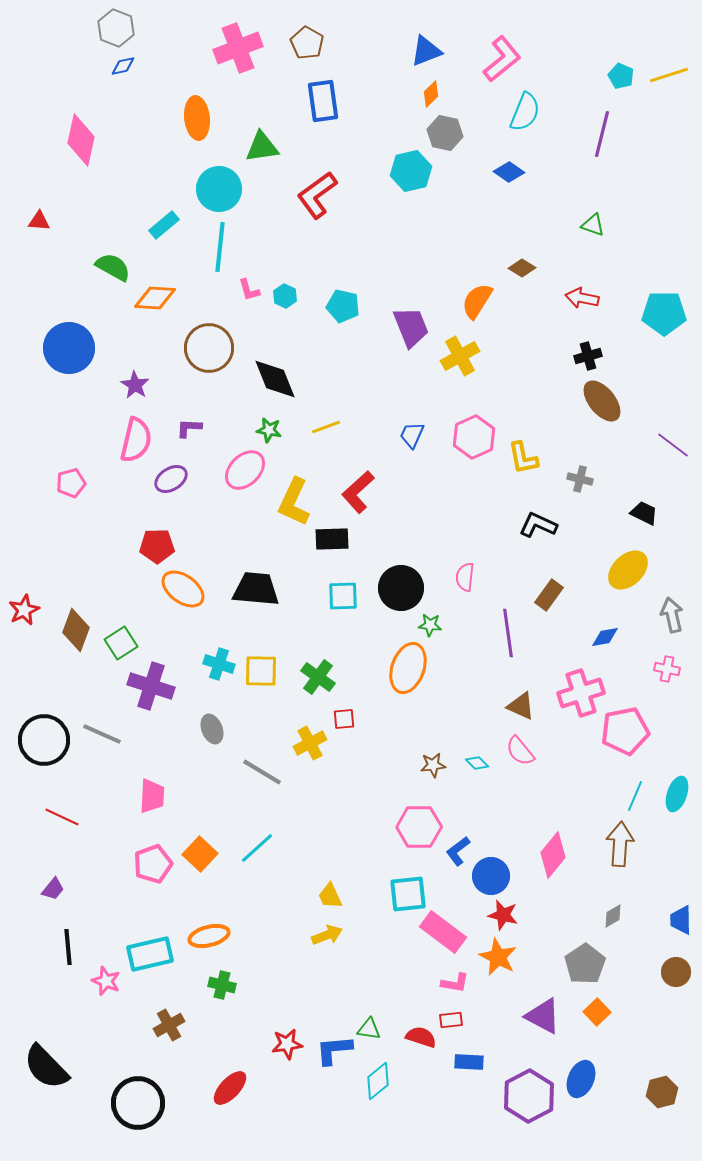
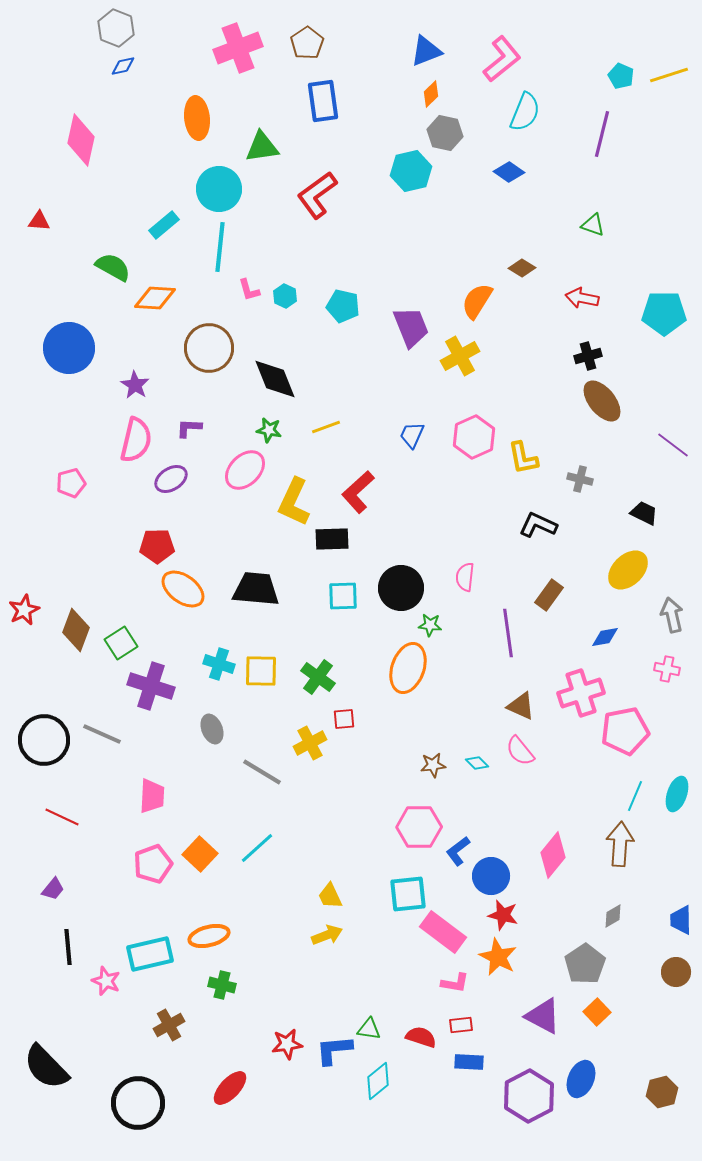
brown pentagon at (307, 43): rotated 8 degrees clockwise
red rectangle at (451, 1020): moved 10 px right, 5 px down
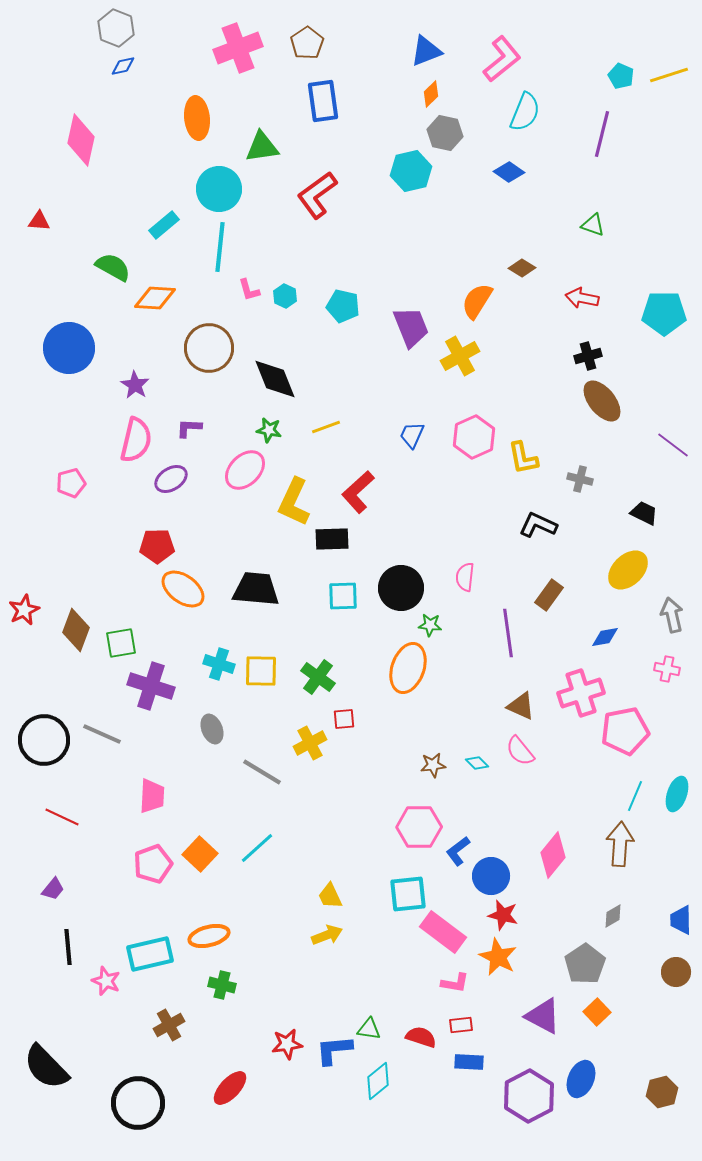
green square at (121, 643): rotated 24 degrees clockwise
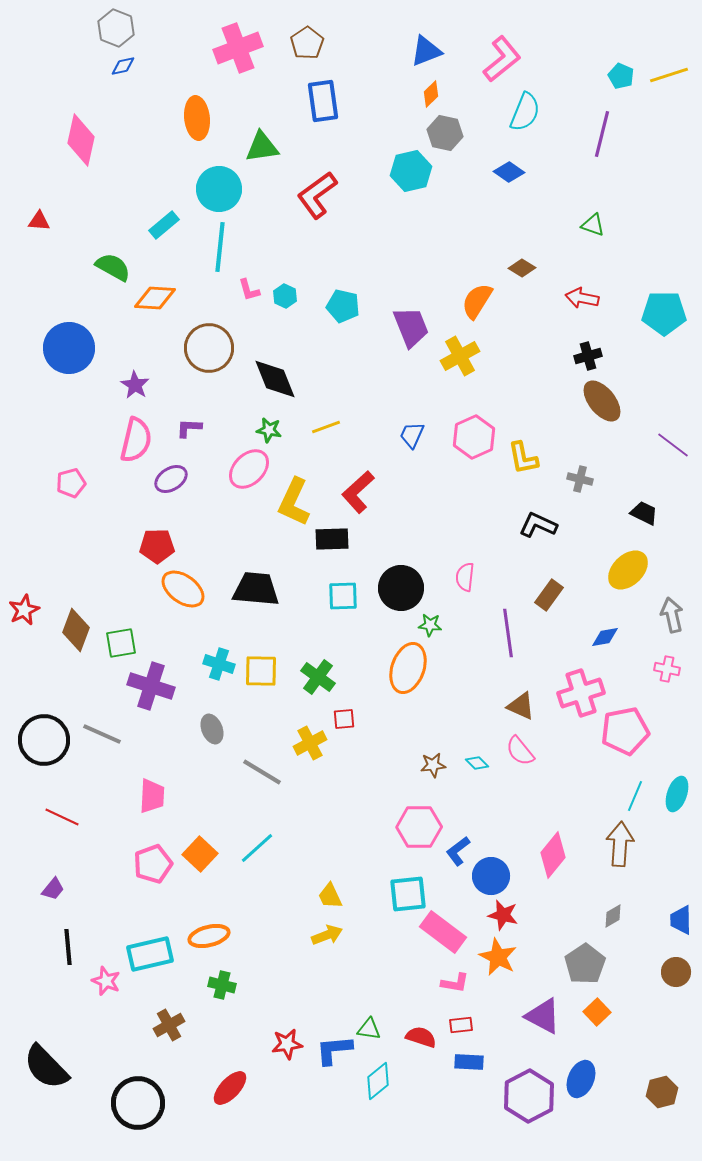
pink ellipse at (245, 470): moved 4 px right, 1 px up
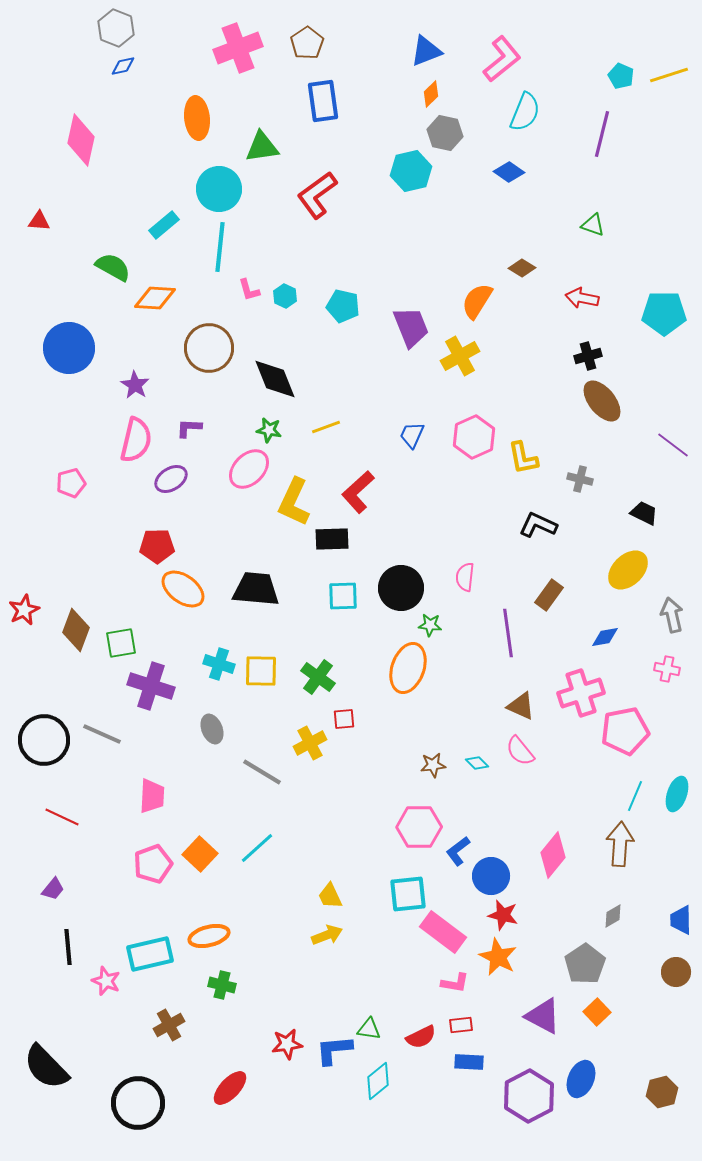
red semicircle at (421, 1037): rotated 136 degrees clockwise
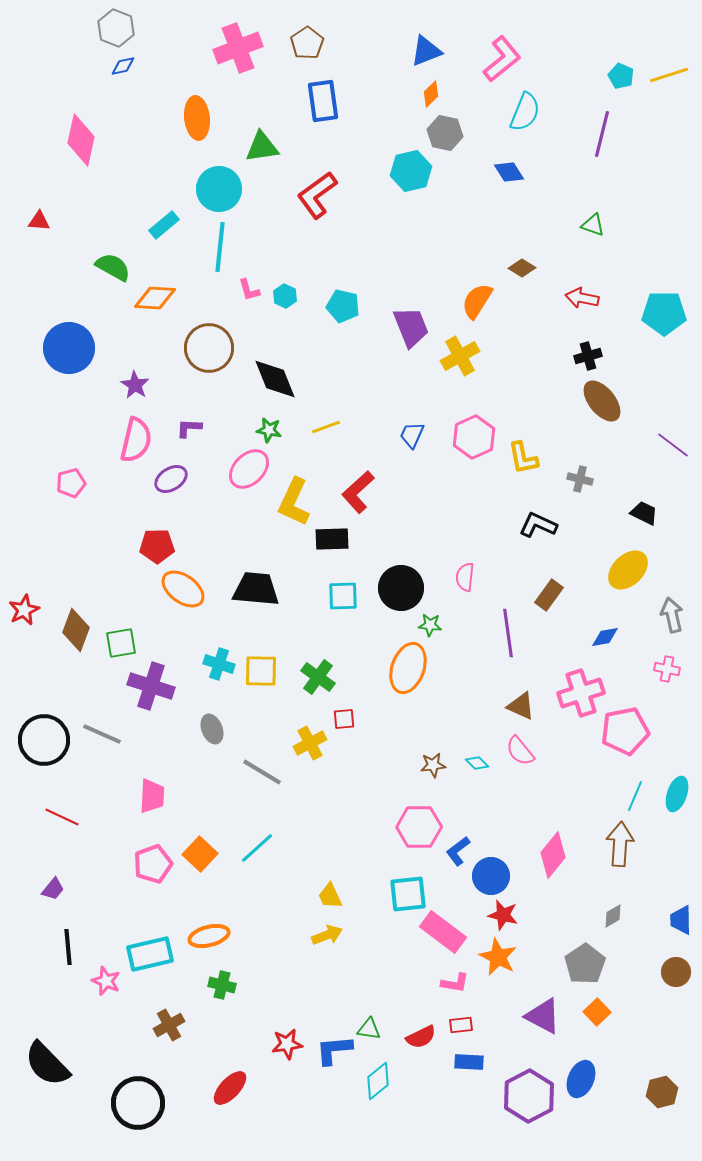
blue diamond at (509, 172): rotated 24 degrees clockwise
black semicircle at (46, 1067): moved 1 px right, 3 px up
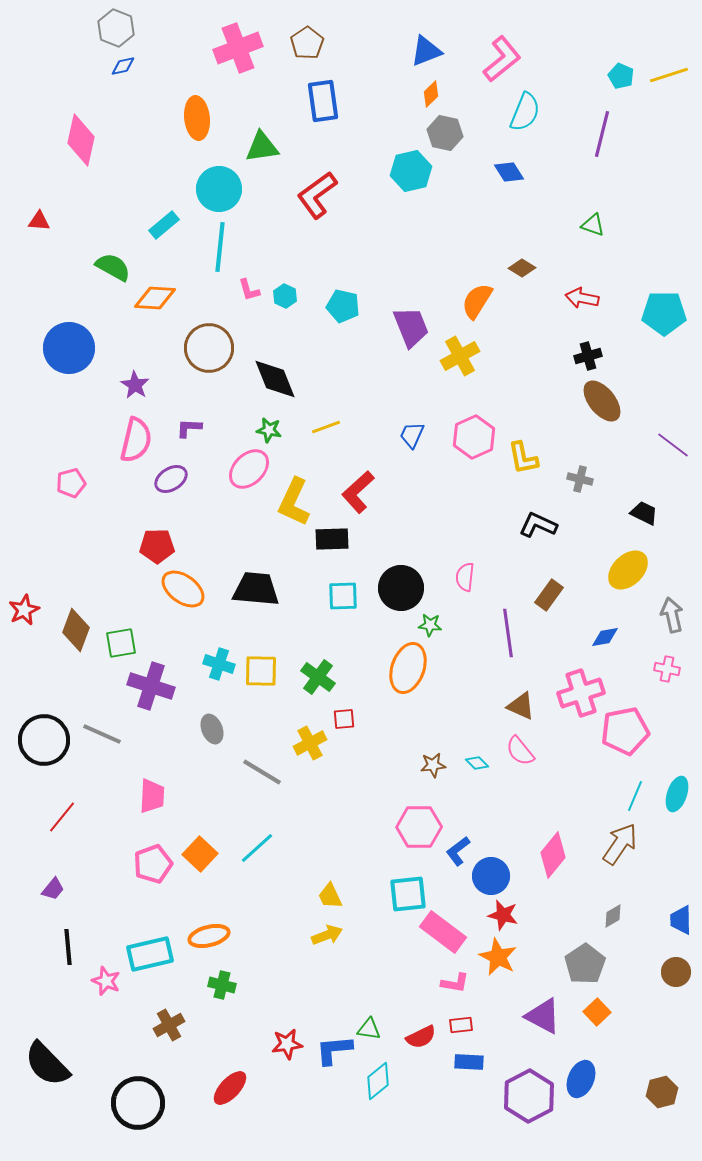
red line at (62, 817): rotated 76 degrees counterclockwise
brown arrow at (620, 844): rotated 30 degrees clockwise
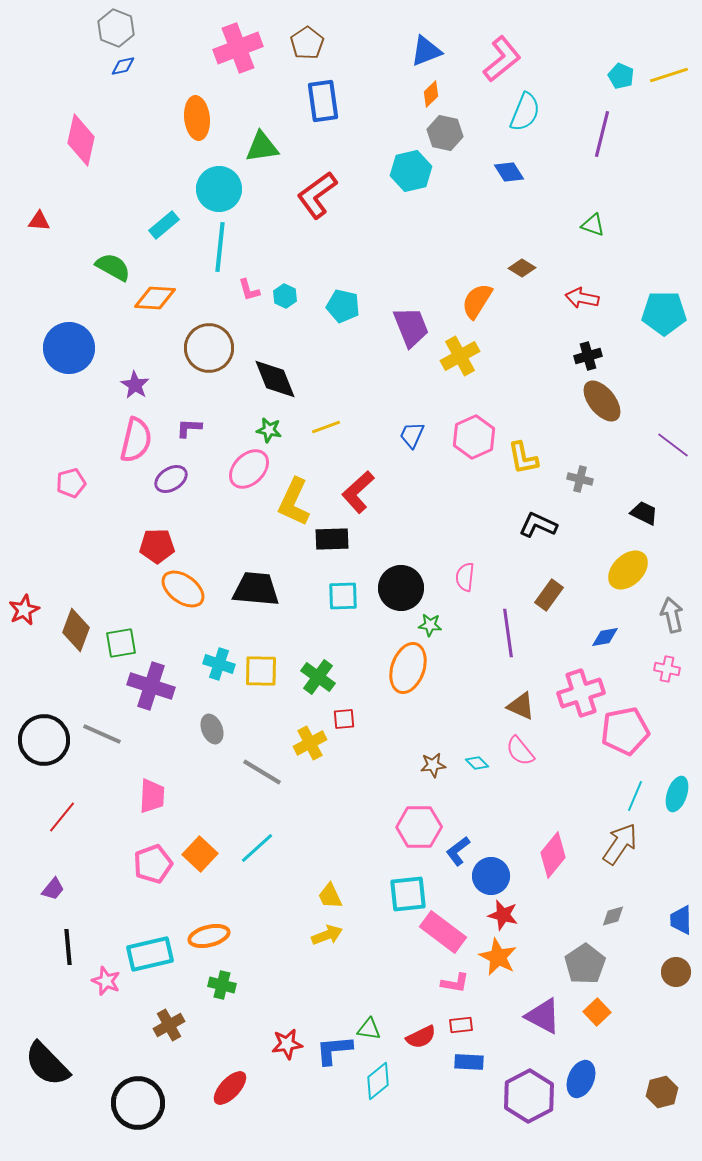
gray diamond at (613, 916): rotated 15 degrees clockwise
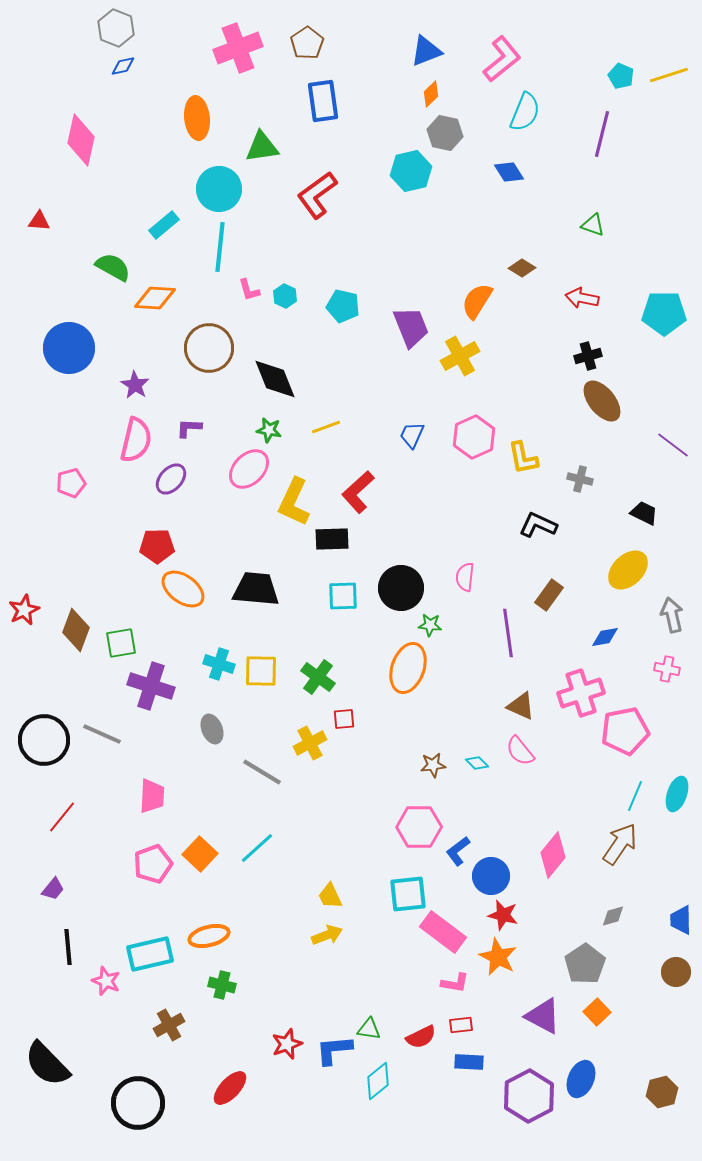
purple ellipse at (171, 479): rotated 16 degrees counterclockwise
red star at (287, 1044): rotated 12 degrees counterclockwise
